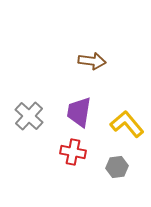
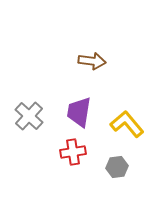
red cross: rotated 20 degrees counterclockwise
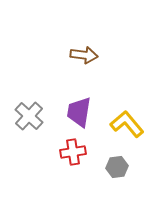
brown arrow: moved 8 px left, 6 px up
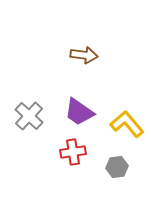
purple trapezoid: rotated 64 degrees counterclockwise
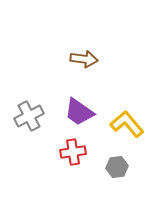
brown arrow: moved 4 px down
gray cross: rotated 20 degrees clockwise
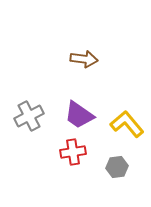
purple trapezoid: moved 3 px down
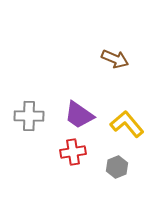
brown arrow: moved 31 px right; rotated 16 degrees clockwise
gray cross: rotated 28 degrees clockwise
gray hexagon: rotated 15 degrees counterclockwise
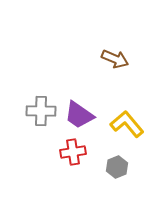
gray cross: moved 12 px right, 5 px up
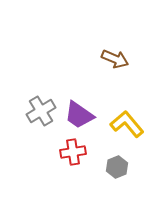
gray cross: rotated 32 degrees counterclockwise
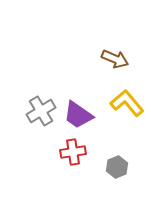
purple trapezoid: moved 1 px left
yellow L-shape: moved 21 px up
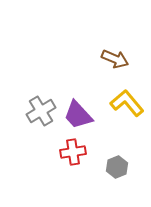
purple trapezoid: rotated 12 degrees clockwise
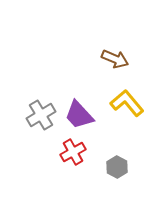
gray cross: moved 4 px down
purple trapezoid: moved 1 px right
red cross: rotated 20 degrees counterclockwise
gray hexagon: rotated 10 degrees counterclockwise
